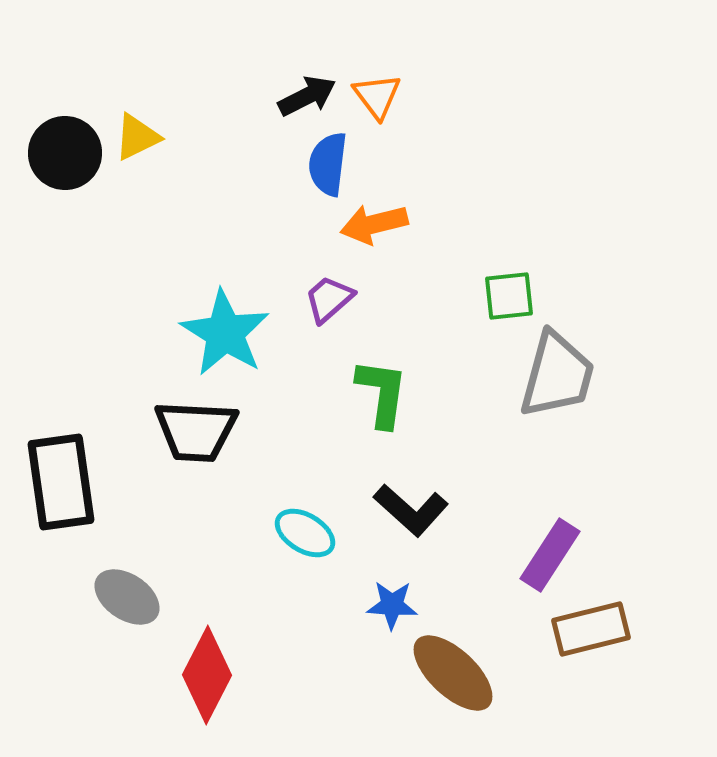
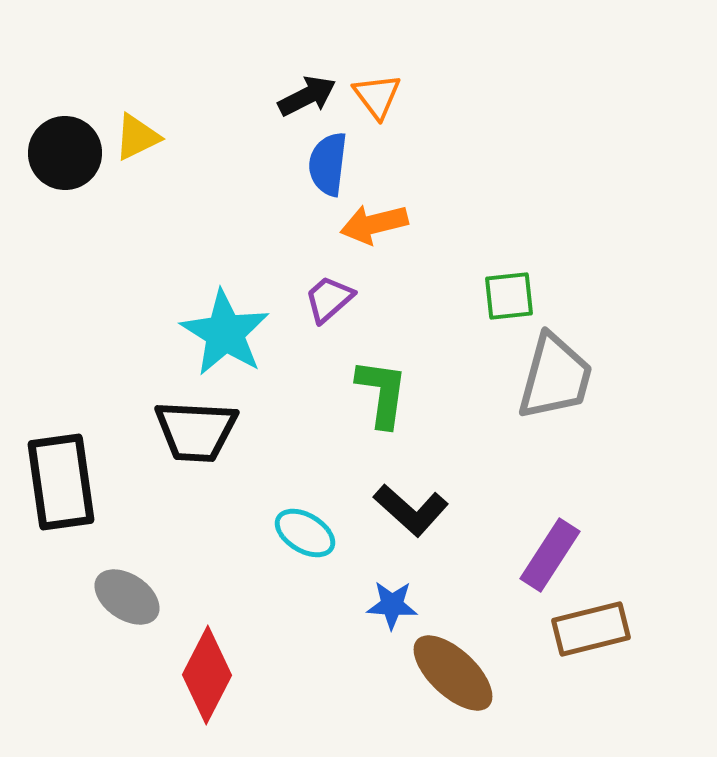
gray trapezoid: moved 2 px left, 2 px down
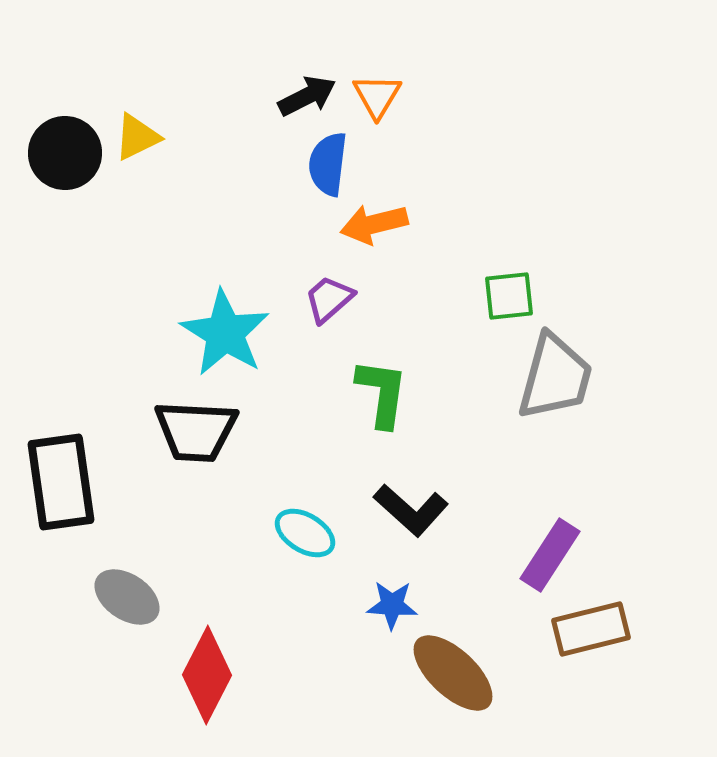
orange triangle: rotated 8 degrees clockwise
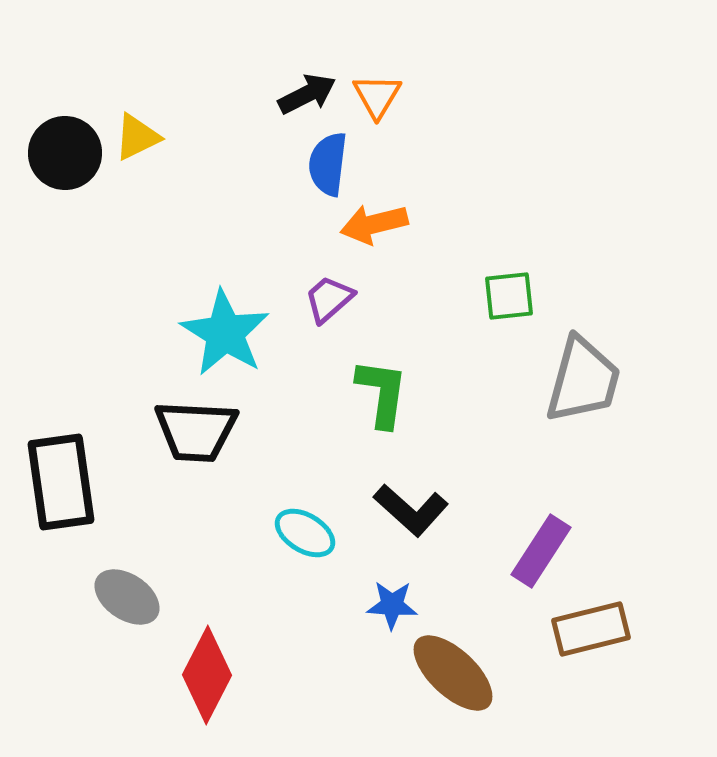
black arrow: moved 2 px up
gray trapezoid: moved 28 px right, 3 px down
purple rectangle: moved 9 px left, 4 px up
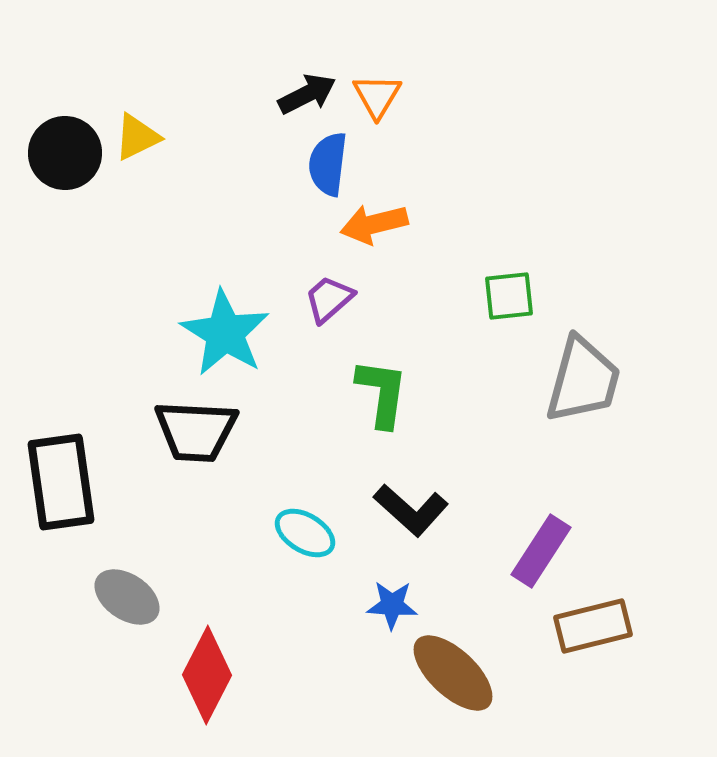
brown rectangle: moved 2 px right, 3 px up
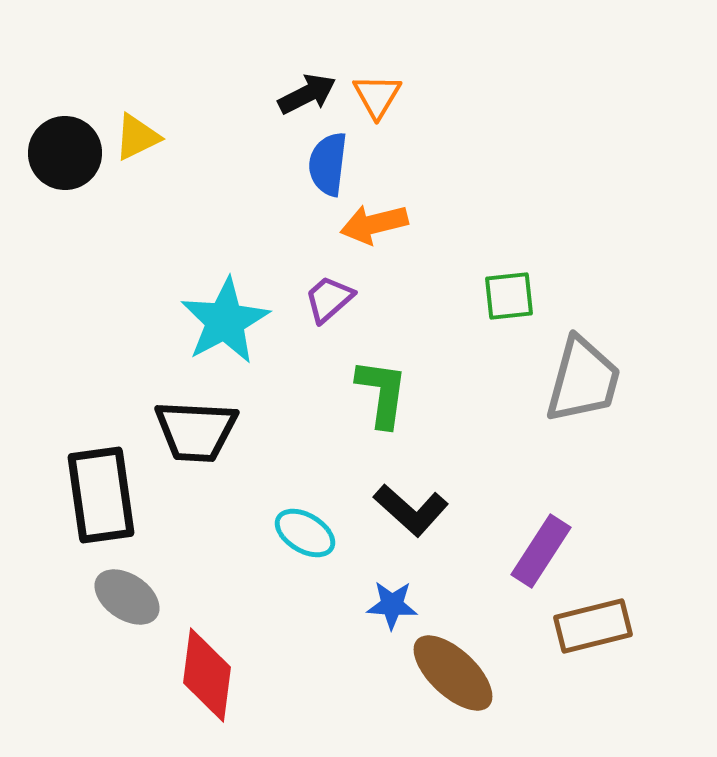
cyan star: moved 12 px up; rotated 12 degrees clockwise
black rectangle: moved 40 px right, 13 px down
red diamond: rotated 20 degrees counterclockwise
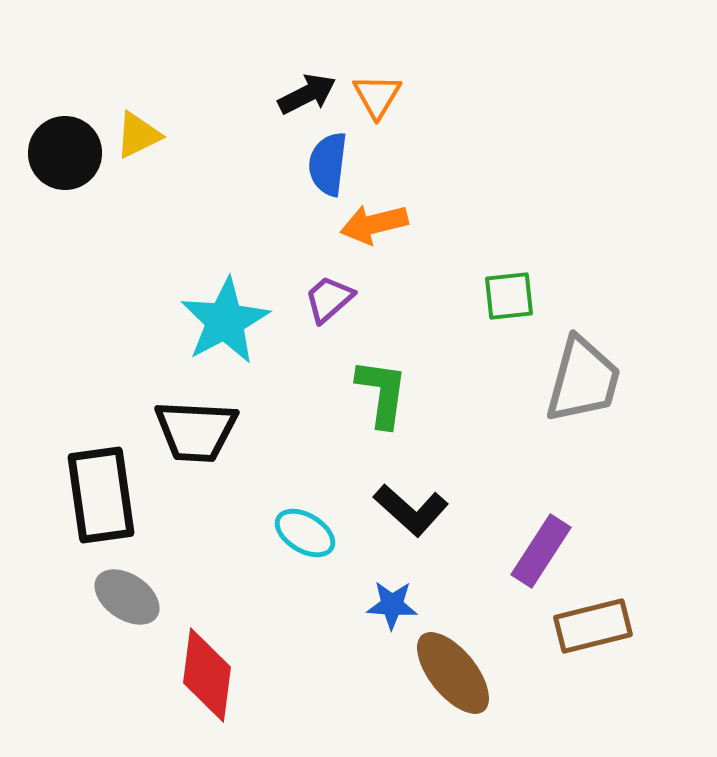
yellow triangle: moved 1 px right, 2 px up
brown ellipse: rotated 8 degrees clockwise
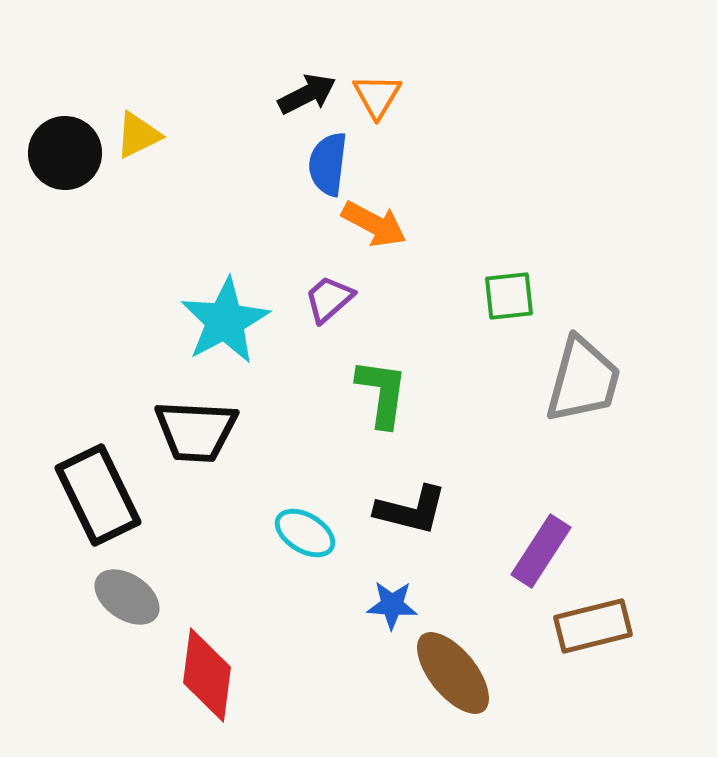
orange arrow: rotated 138 degrees counterclockwise
black rectangle: moved 3 px left; rotated 18 degrees counterclockwise
black L-shape: rotated 28 degrees counterclockwise
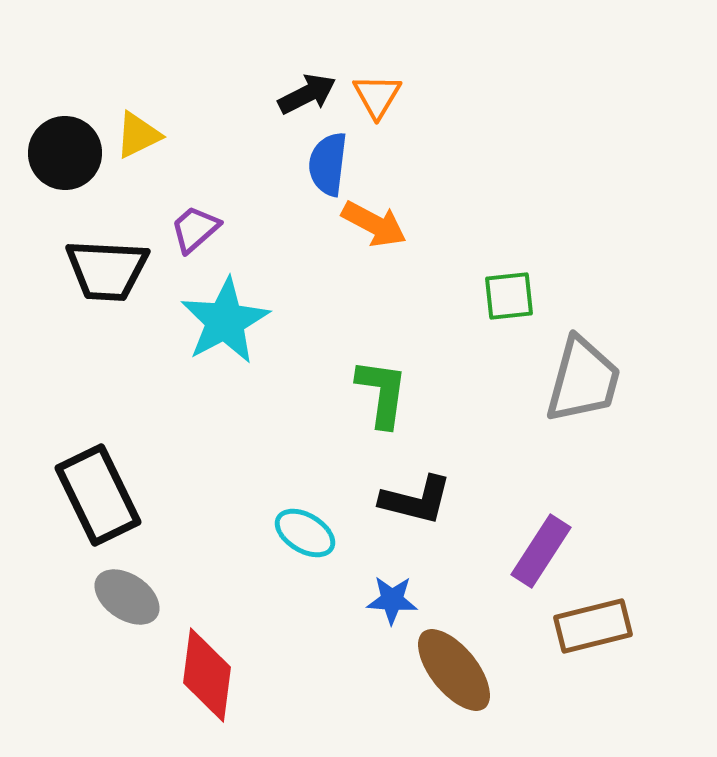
purple trapezoid: moved 134 px left, 70 px up
black trapezoid: moved 89 px left, 161 px up
black L-shape: moved 5 px right, 10 px up
blue star: moved 5 px up
brown ellipse: moved 1 px right, 3 px up
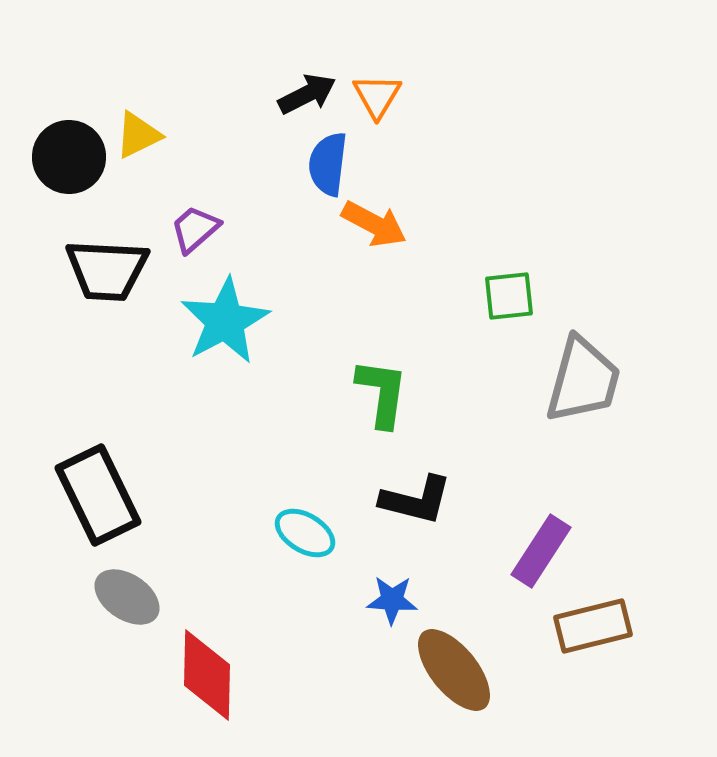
black circle: moved 4 px right, 4 px down
red diamond: rotated 6 degrees counterclockwise
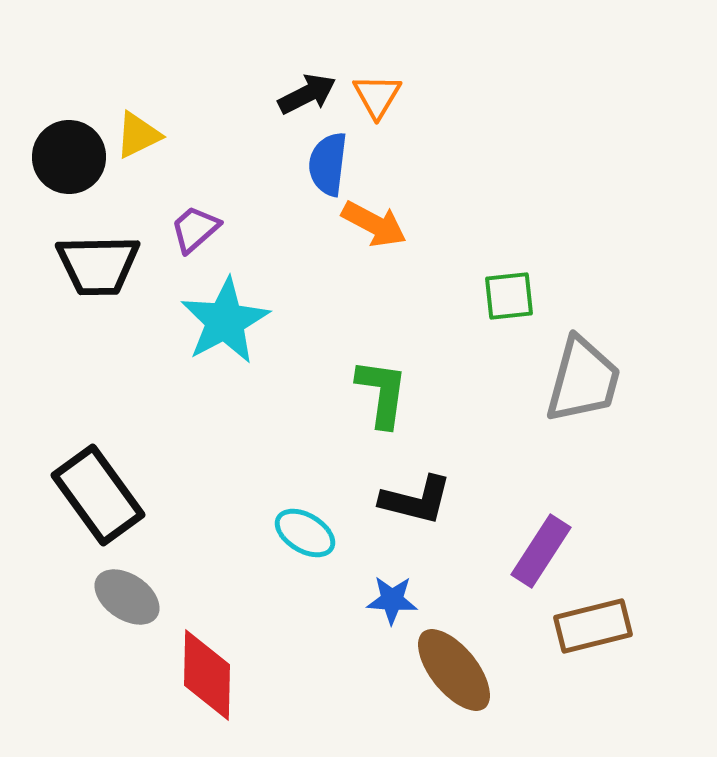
black trapezoid: moved 9 px left, 5 px up; rotated 4 degrees counterclockwise
black rectangle: rotated 10 degrees counterclockwise
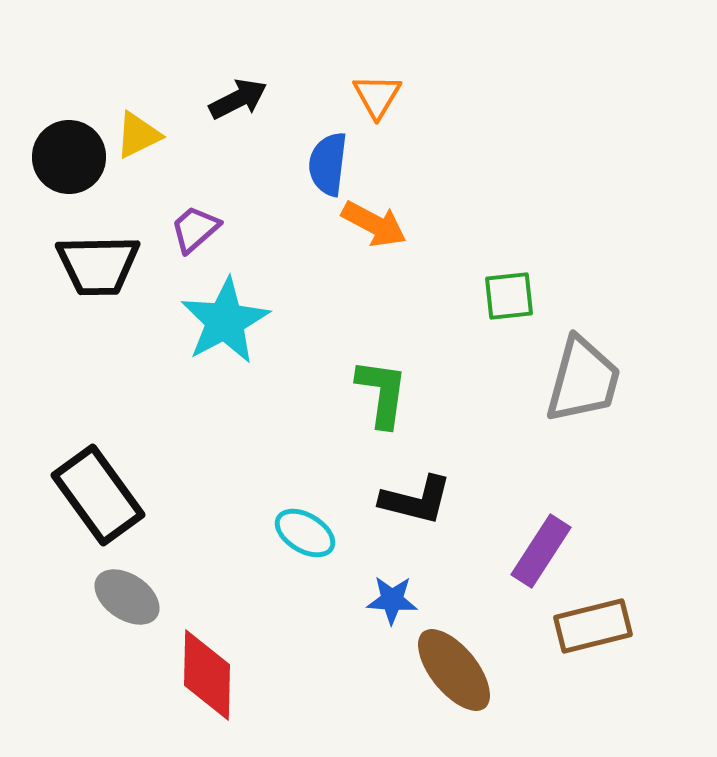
black arrow: moved 69 px left, 5 px down
